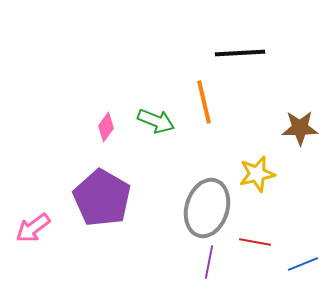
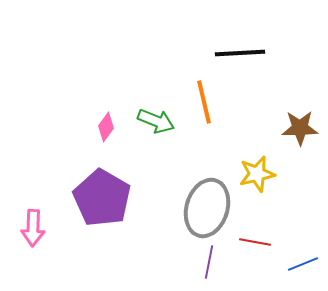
pink arrow: rotated 51 degrees counterclockwise
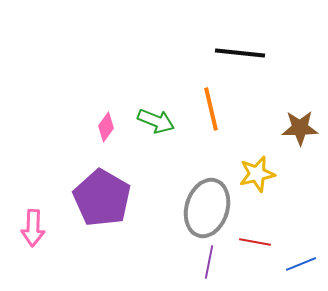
black line: rotated 9 degrees clockwise
orange line: moved 7 px right, 7 px down
blue line: moved 2 px left
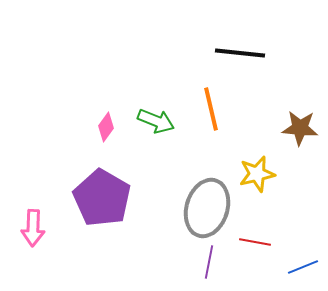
brown star: rotated 6 degrees clockwise
blue line: moved 2 px right, 3 px down
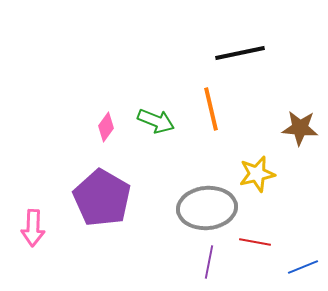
black line: rotated 18 degrees counterclockwise
gray ellipse: rotated 68 degrees clockwise
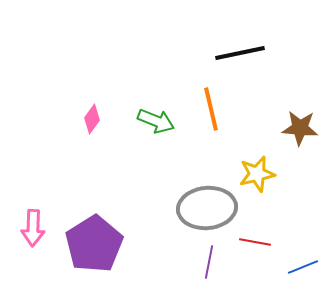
pink diamond: moved 14 px left, 8 px up
purple pentagon: moved 8 px left, 46 px down; rotated 10 degrees clockwise
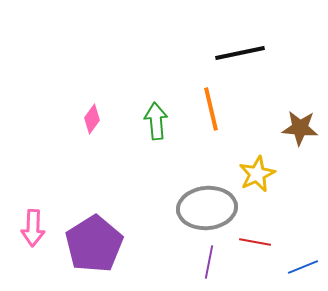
green arrow: rotated 117 degrees counterclockwise
yellow star: rotated 12 degrees counterclockwise
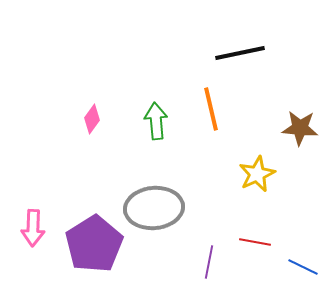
gray ellipse: moved 53 px left
blue line: rotated 48 degrees clockwise
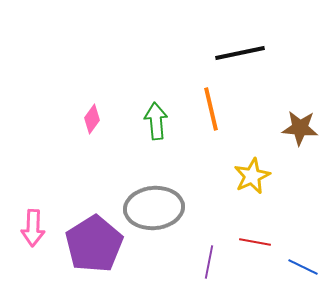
yellow star: moved 5 px left, 2 px down
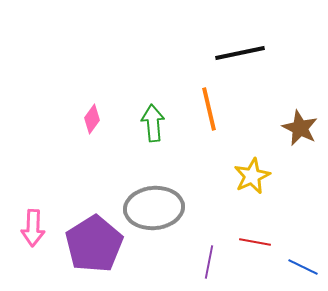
orange line: moved 2 px left
green arrow: moved 3 px left, 2 px down
brown star: rotated 21 degrees clockwise
